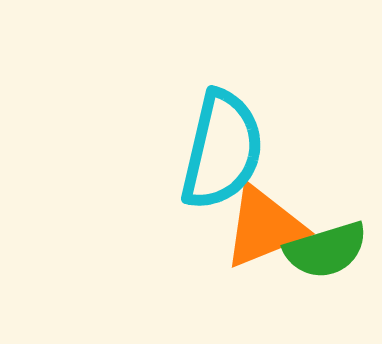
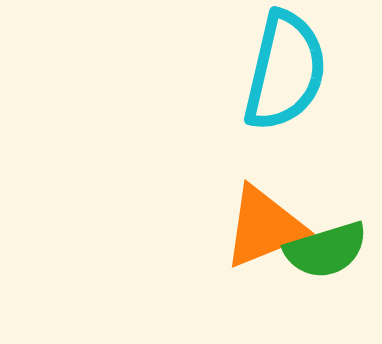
cyan semicircle: moved 63 px right, 79 px up
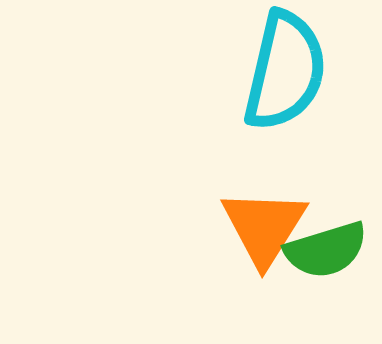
orange triangle: rotated 36 degrees counterclockwise
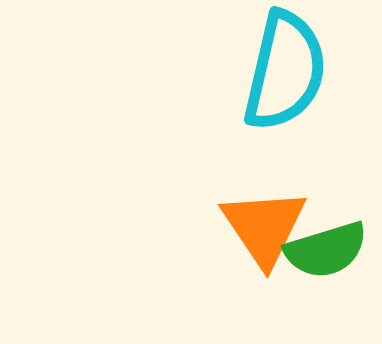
orange triangle: rotated 6 degrees counterclockwise
